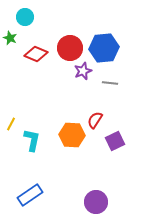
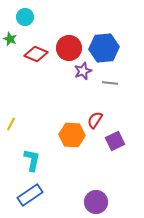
green star: moved 1 px down
red circle: moved 1 px left
cyan L-shape: moved 20 px down
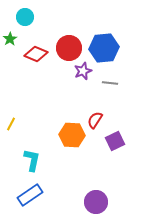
green star: rotated 16 degrees clockwise
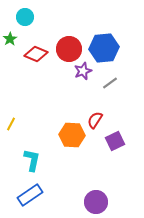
red circle: moved 1 px down
gray line: rotated 42 degrees counterclockwise
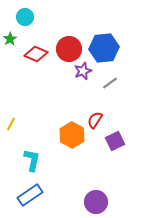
orange hexagon: rotated 25 degrees clockwise
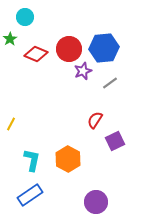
orange hexagon: moved 4 px left, 24 px down
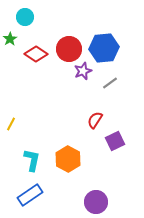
red diamond: rotated 10 degrees clockwise
